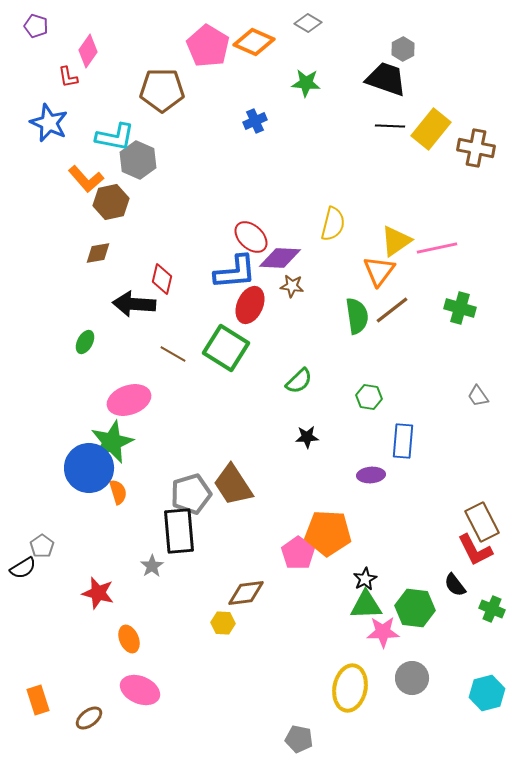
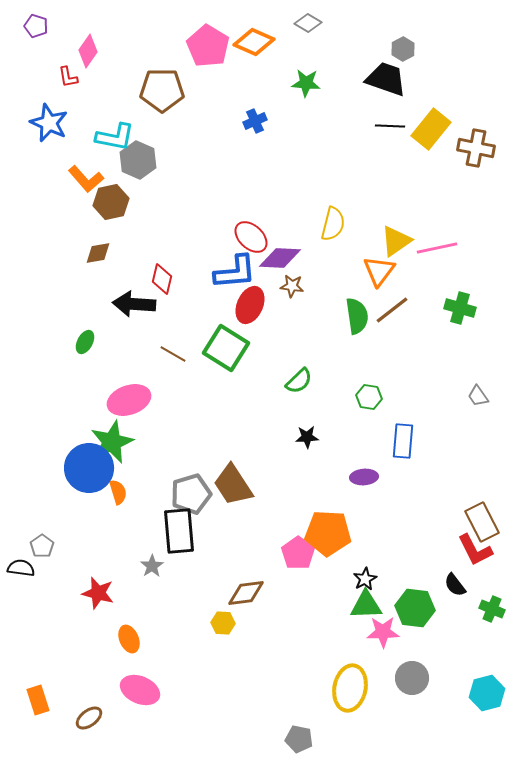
purple ellipse at (371, 475): moved 7 px left, 2 px down
black semicircle at (23, 568): moved 2 px left; rotated 140 degrees counterclockwise
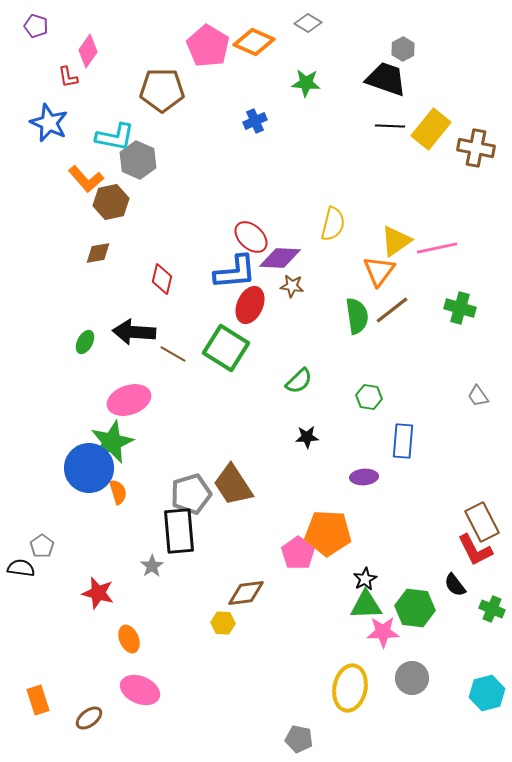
black arrow at (134, 304): moved 28 px down
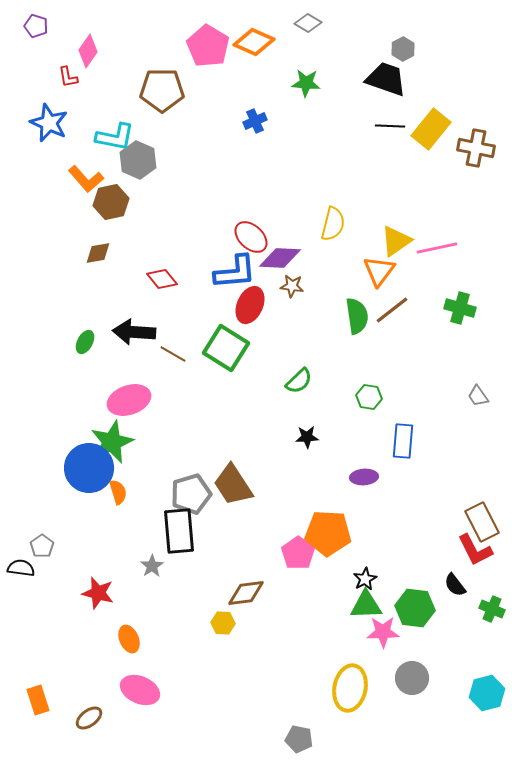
red diamond at (162, 279): rotated 52 degrees counterclockwise
